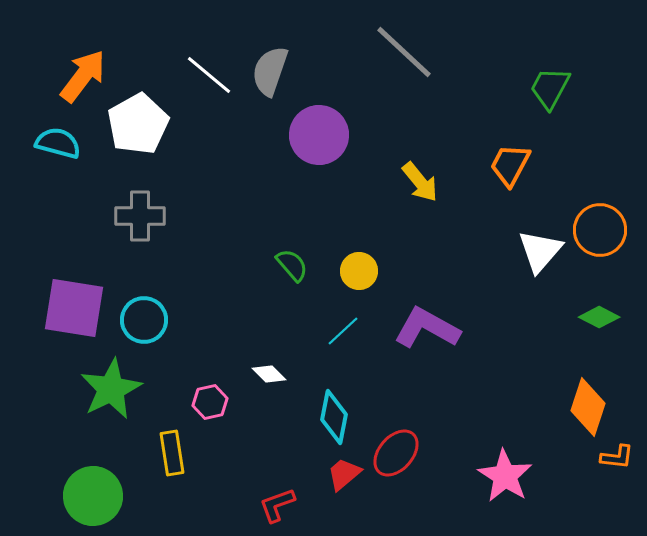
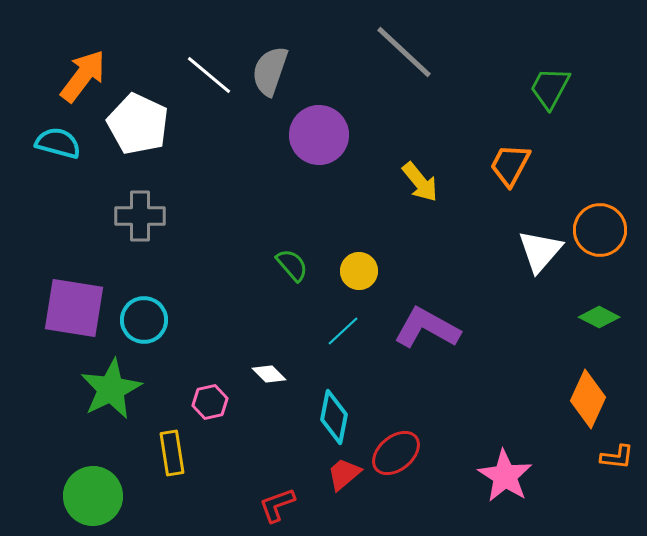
white pentagon: rotated 18 degrees counterclockwise
orange diamond: moved 8 px up; rotated 6 degrees clockwise
red ellipse: rotated 9 degrees clockwise
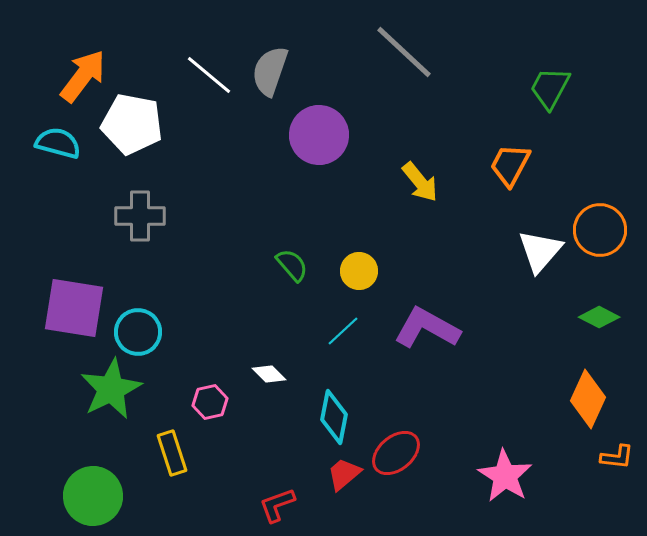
white pentagon: moved 6 px left; rotated 14 degrees counterclockwise
cyan circle: moved 6 px left, 12 px down
yellow rectangle: rotated 9 degrees counterclockwise
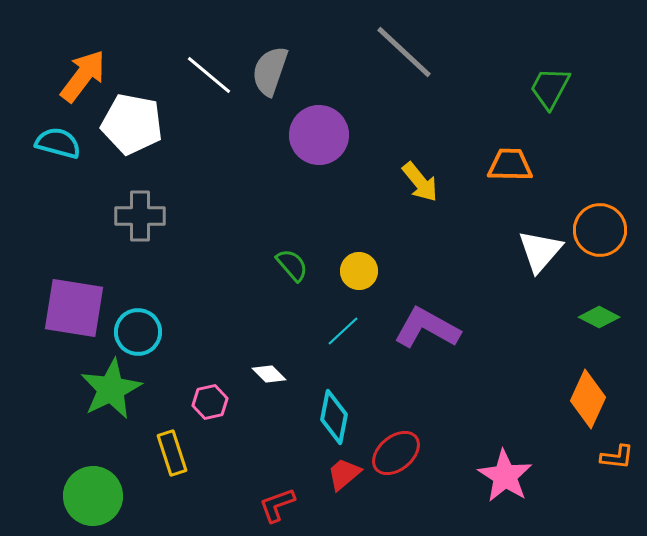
orange trapezoid: rotated 63 degrees clockwise
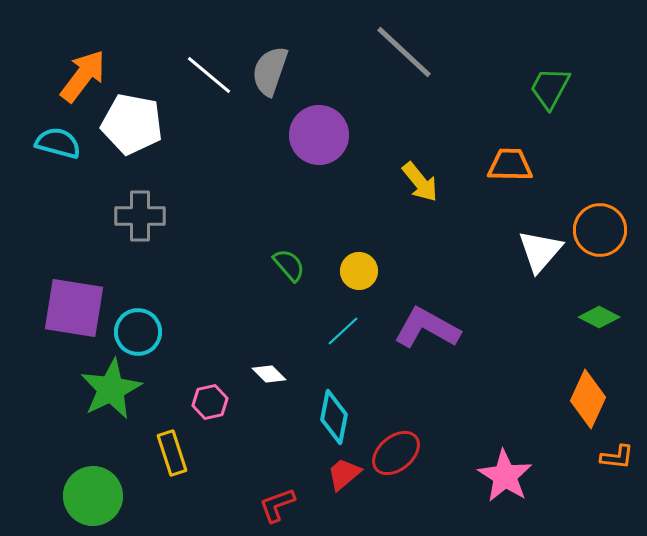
green semicircle: moved 3 px left
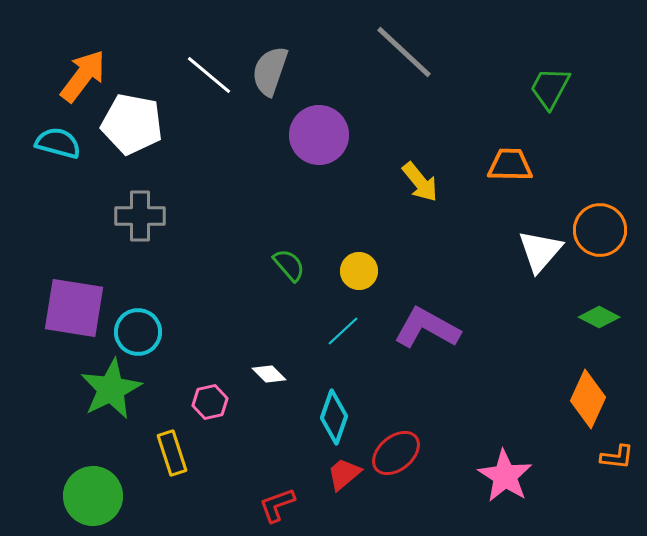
cyan diamond: rotated 8 degrees clockwise
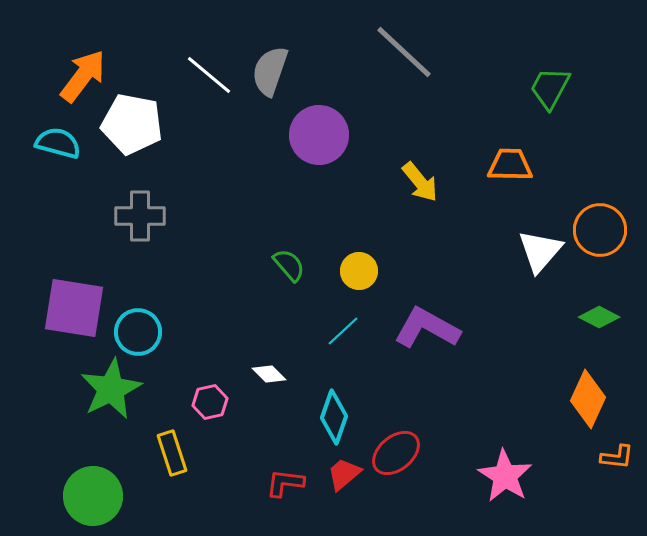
red L-shape: moved 8 px right, 22 px up; rotated 27 degrees clockwise
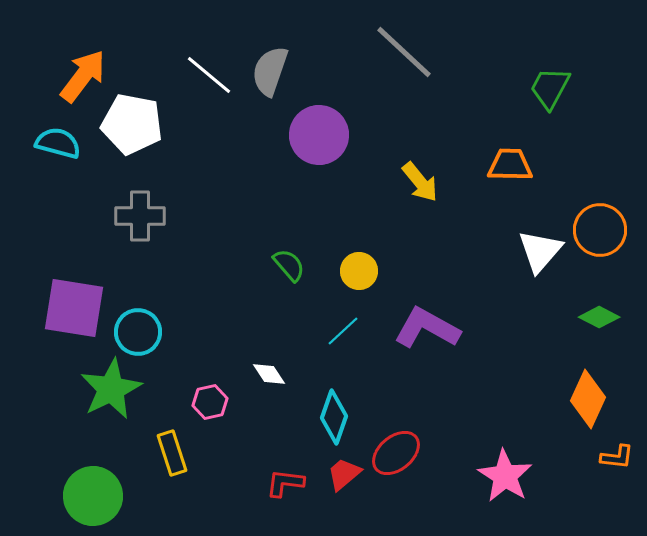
white diamond: rotated 12 degrees clockwise
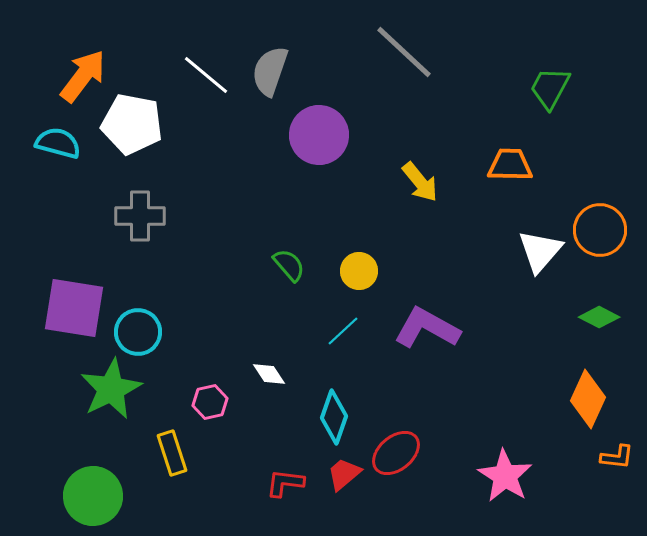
white line: moved 3 px left
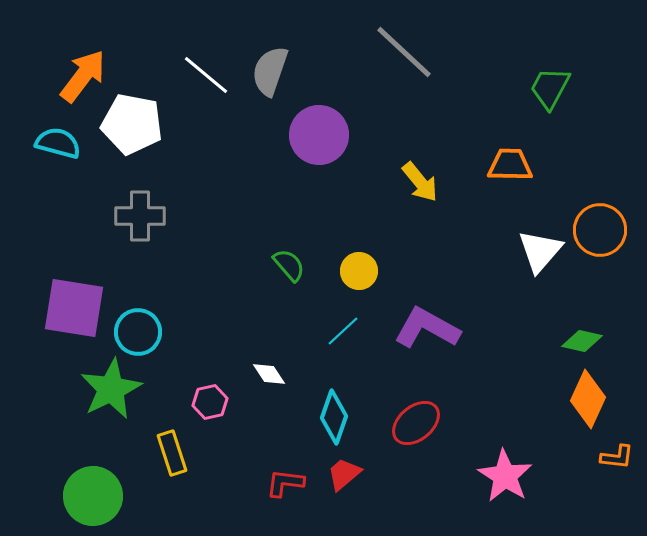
green diamond: moved 17 px left, 24 px down; rotated 15 degrees counterclockwise
red ellipse: moved 20 px right, 30 px up
